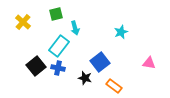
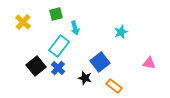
blue cross: rotated 32 degrees clockwise
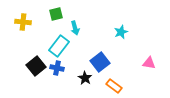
yellow cross: rotated 35 degrees counterclockwise
blue cross: moved 1 px left; rotated 32 degrees counterclockwise
black star: rotated 16 degrees clockwise
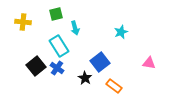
cyan rectangle: rotated 70 degrees counterclockwise
blue cross: rotated 24 degrees clockwise
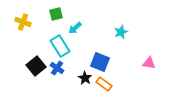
yellow cross: rotated 14 degrees clockwise
cyan arrow: rotated 64 degrees clockwise
cyan rectangle: moved 1 px right
blue square: rotated 30 degrees counterclockwise
orange rectangle: moved 10 px left, 2 px up
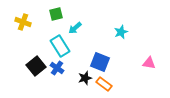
black star: rotated 24 degrees clockwise
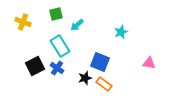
cyan arrow: moved 2 px right, 3 px up
black square: moved 1 px left; rotated 12 degrees clockwise
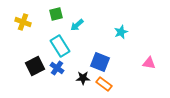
black star: moved 2 px left; rotated 16 degrees clockwise
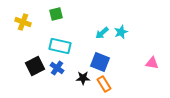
cyan arrow: moved 25 px right, 8 px down
cyan rectangle: rotated 45 degrees counterclockwise
pink triangle: moved 3 px right
orange rectangle: rotated 21 degrees clockwise
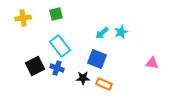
yellow cross: moved 4 px up; rotated 28 degrees counterclockwise
cyan rectangle: rotated 40 degrees clockwise
blue square: moved 3 px left, 3 px up
blue cross: rotated 16 degrees counterclockwise
orange rectangle: rotated 35 degrees counterclockwise
